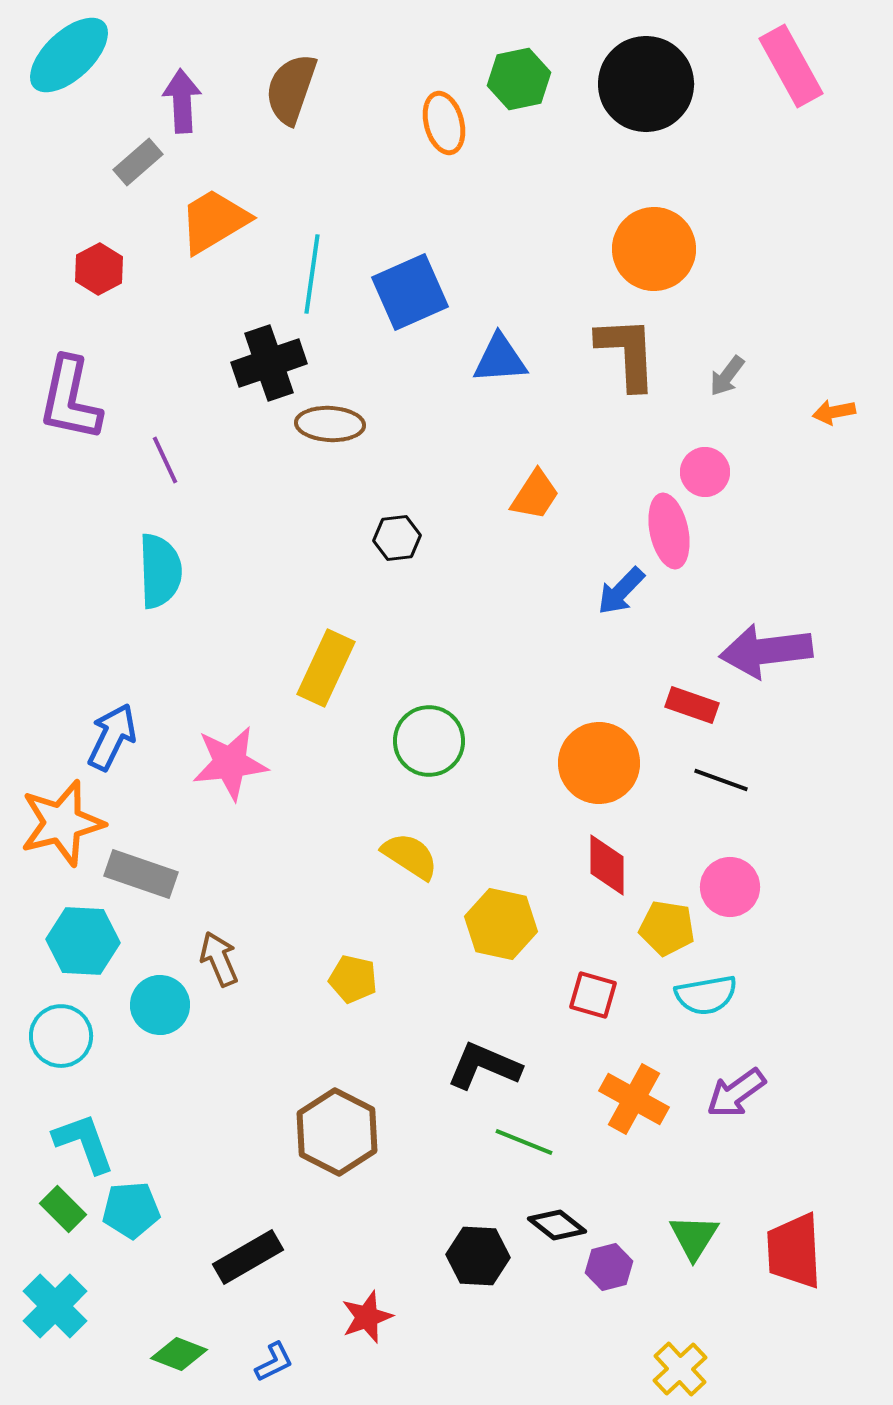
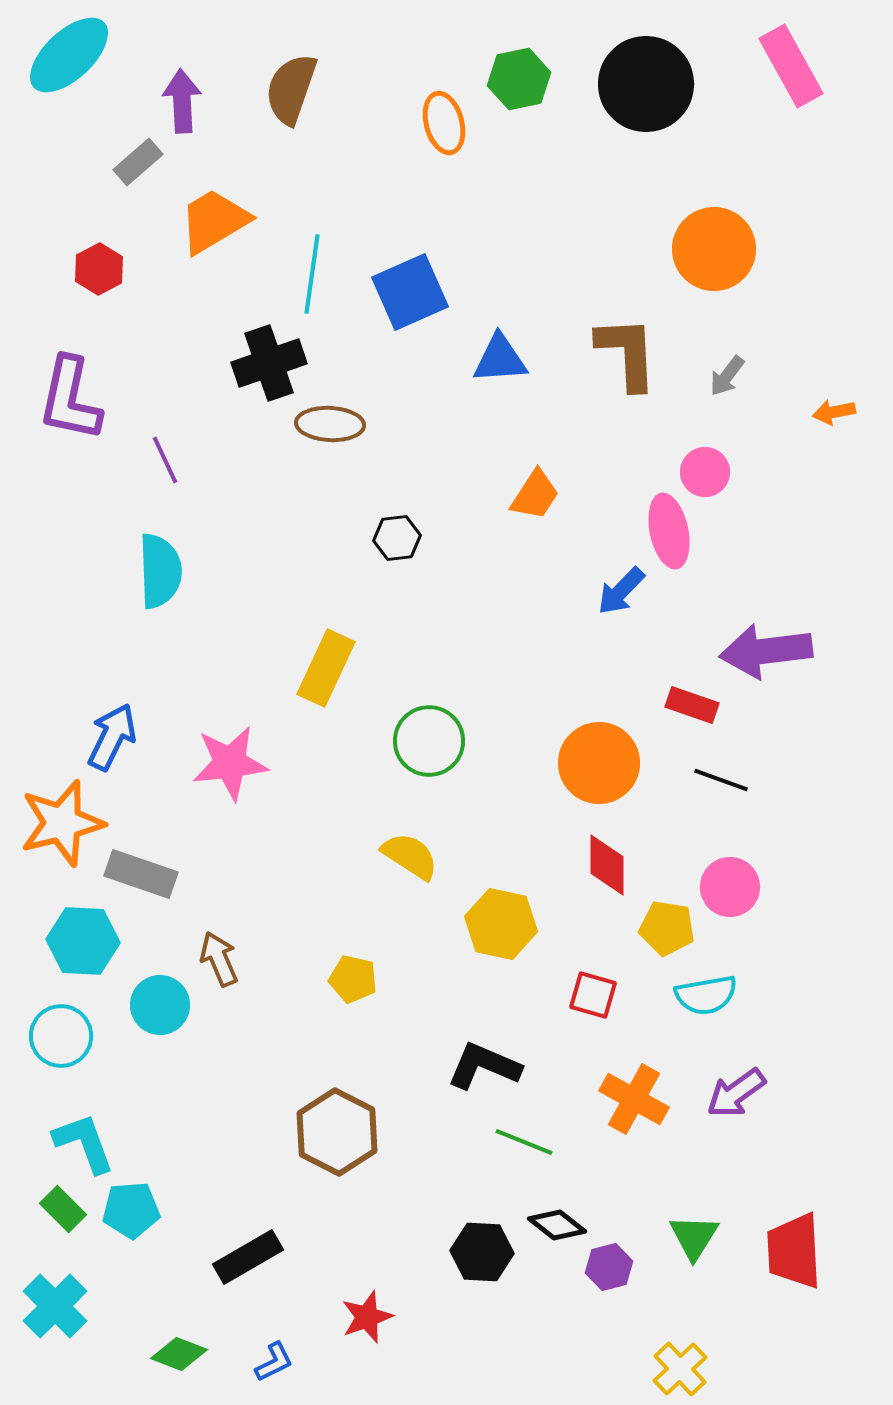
orange circle at (654, 249): moved 60 px right
black hexagon at (478, 1256): moved 4 px right, 4 px up
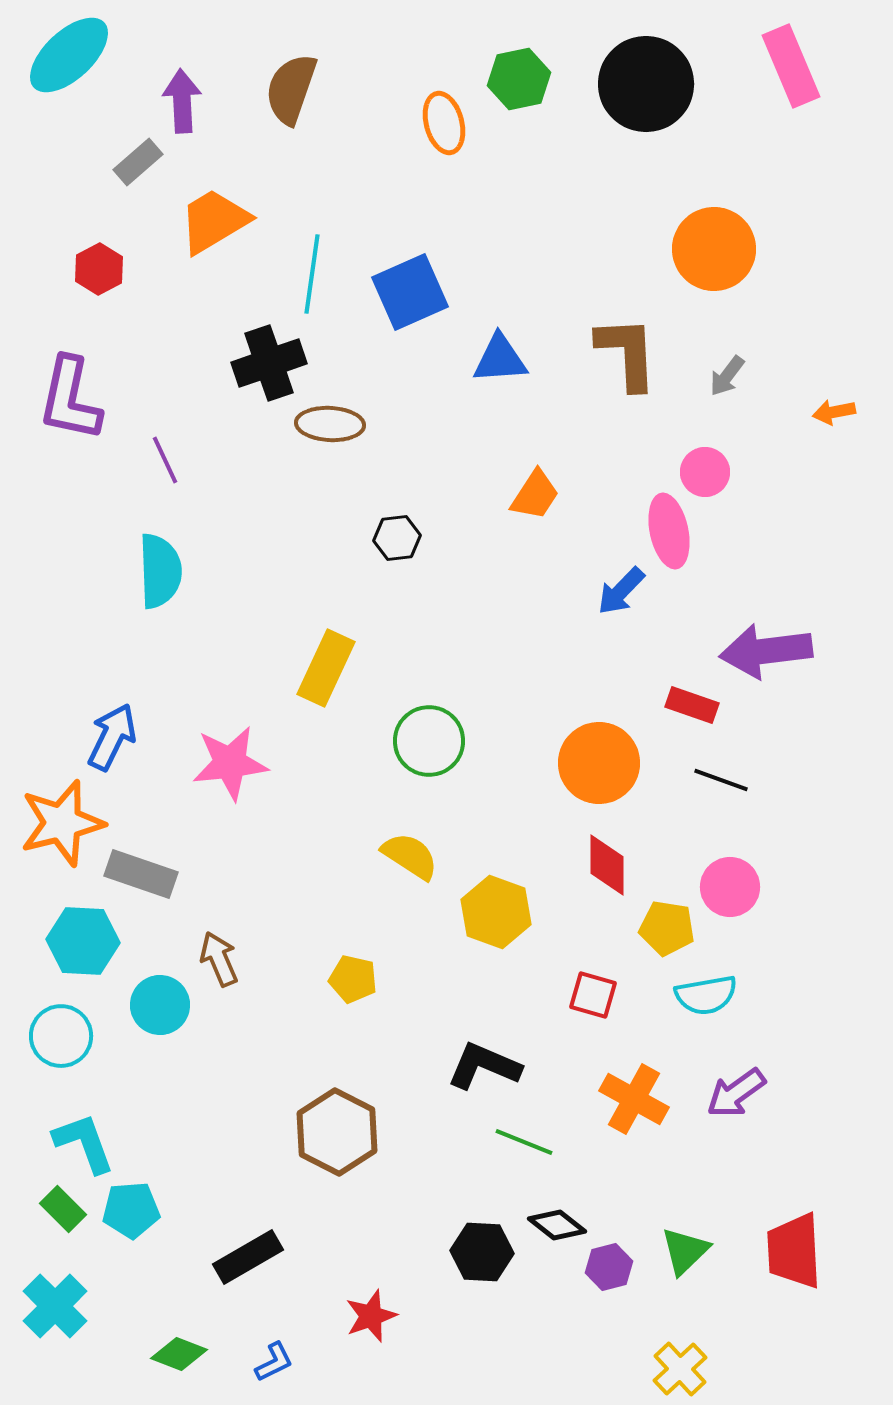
pink rectangle at (791, 66): rotated 6 degrees clockwise
yellow hexagon at (501, 924): moved 5 px left, 12 px up; rotated 8 degrees clockwise
green triangle at (694, 1237): moved 9 px left, 14 px down; rotated 14 degrees clockwise
red star at (367, 1317): moved 4 px right, 1 px up
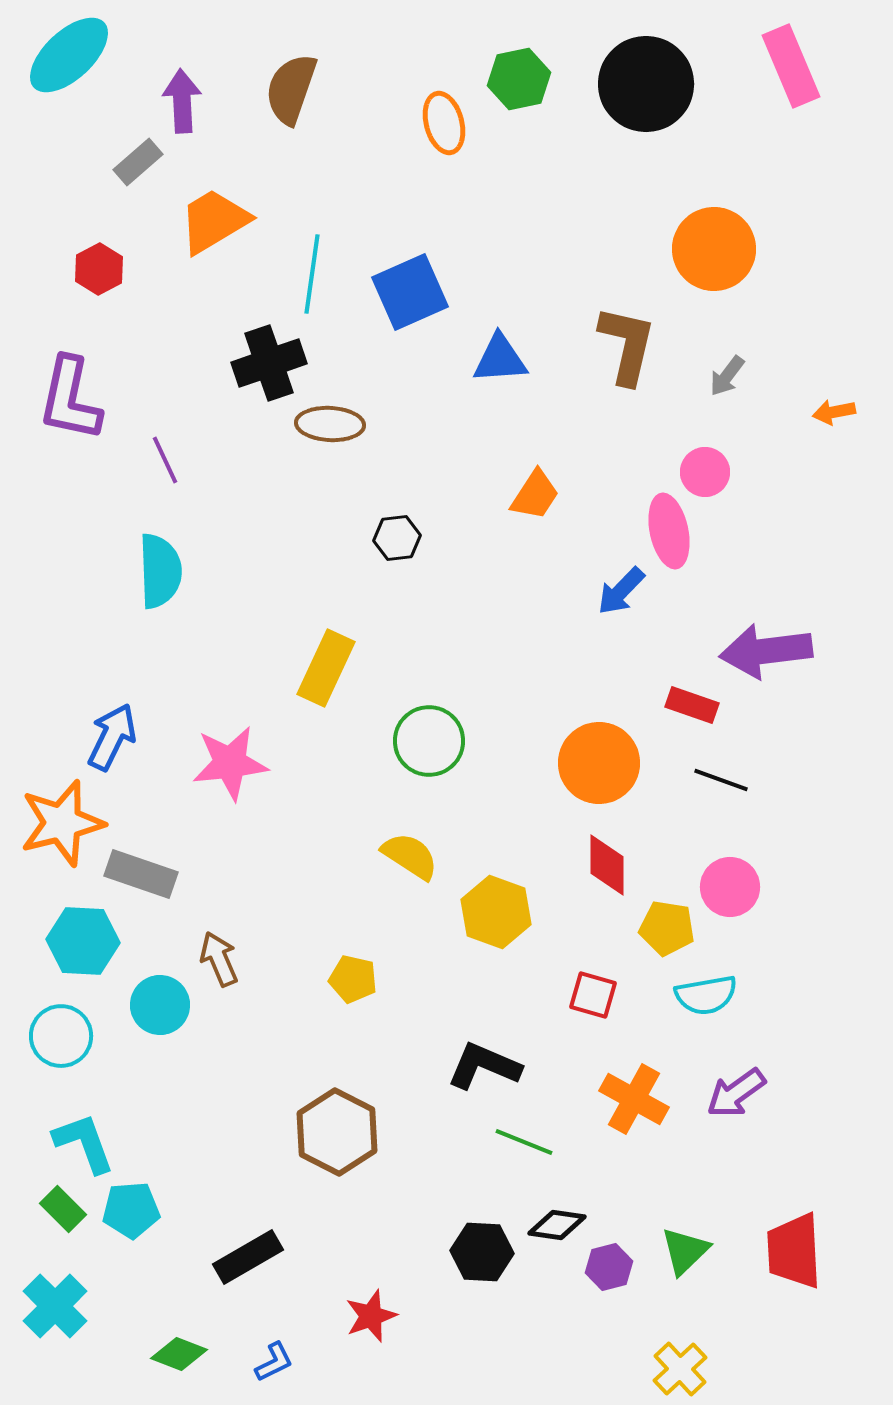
brown L-shape at (627, 353): moved 8 px up; rotated 16 degrees clockwise
black diamond at (557, 1225): rotated 30 degrees counterclockwise
